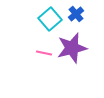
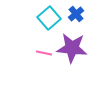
cyan square: moved 1 px left, 1 px up
purple star: rotated 20 degrees clockwise
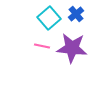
pink line: moved 2 px left, 7 px up
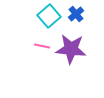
cyan square: moved 2 px up
purple star: moved 1 px left, 1 px down
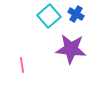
blue cross: rotated 21 degrees counterclockwise
pink line: moved 20 px left, 19 px down; rotated 70 degrees clockwise
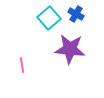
cyan square: moved 2 px down
purple star: moved 1 px left
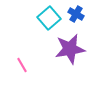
purple star: rotated 16 degrees counterclockwise
pink line: rotated 21 degrees counterclockwise
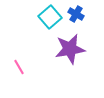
cyan square: moved 1 px right, 1 px up
pink line: moved 3 px left, 2 px down
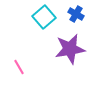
cyan square: moved 6 px left
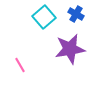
pink line: moved 1 px right, 2 px up
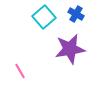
pink line: moved 6 px down
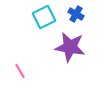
cyan square: rotated 15 degrees clockwise
purple star: moved 2 px up; rotated 20 degrees clockwise
